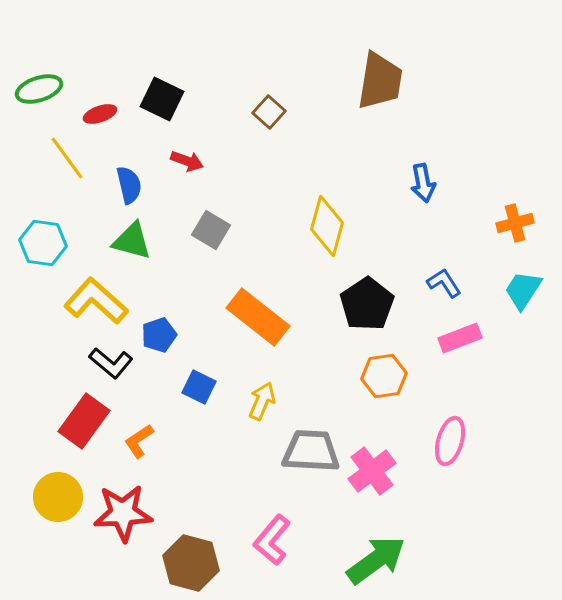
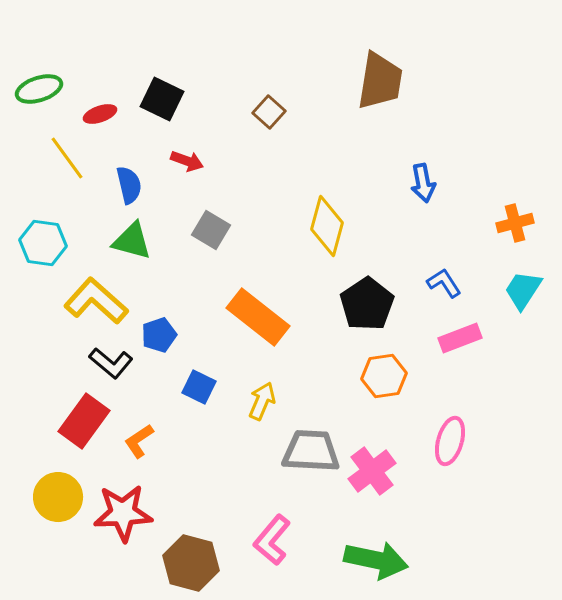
green arrow: rotated 48 degrees clockwise
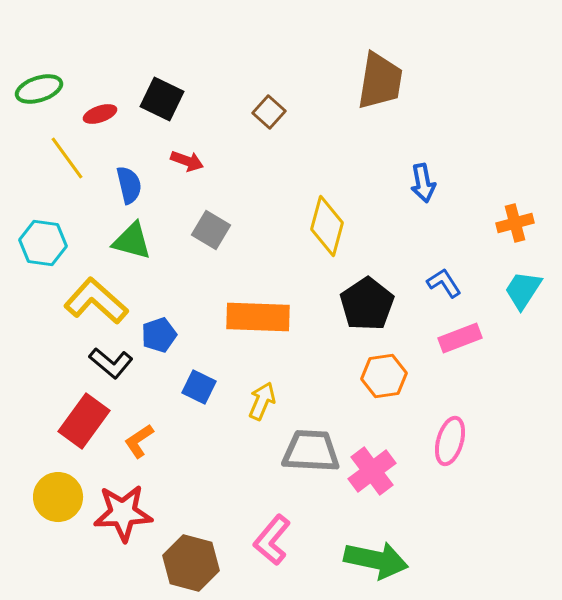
orange rectangle: rotated 36 degrees counterclockwise
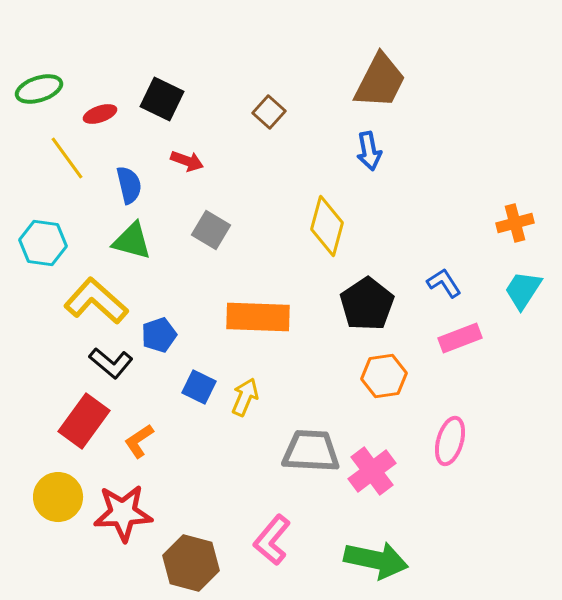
brown trapezoid: rotated 18 degrees clockwise
blue arrow: moved 54 px left, 32 px up
yellow arrow: moved 17 px left, 4 px up
